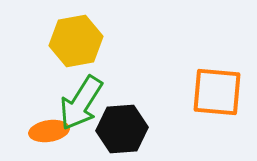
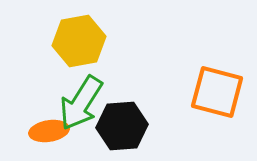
yellow hexagon: moved 3 px right
orange square: rotated 10 degrees clockwise
black hexagon: moved 3 px up
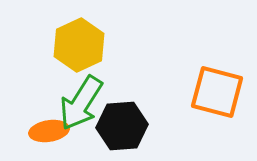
yellow hexagon: moved 4 px down; rotated 15 degrees counterclockwise
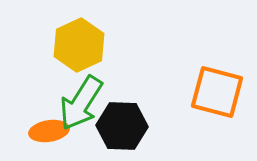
black hexagon: rotated 6 degrees clockwise
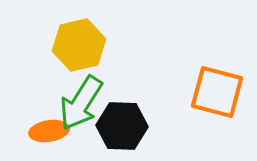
yellow hexagon: rotated 12 degrees clockwise
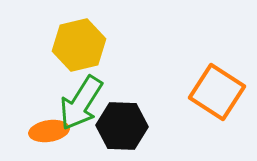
orange square: rotated 18 degrees clockwise
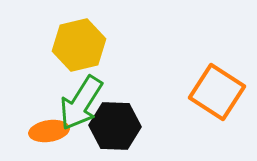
black hexagon: moved 7 px left
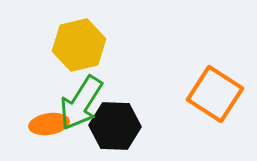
orange square: moved 2 px left, 2 px down
orange ellipse: moved 7 px up
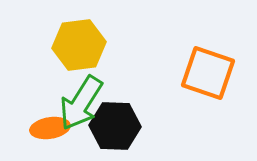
yellow hexagon: rotated 6 degrees clockwise
orange square: moved 7 px left, 21 px up; rotated 14 degrees counterclockwise
orange ellipse: moved 1 px right, 4 px down
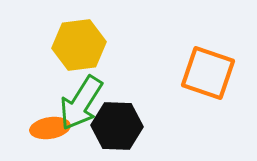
black hexagon: moved 2 px right
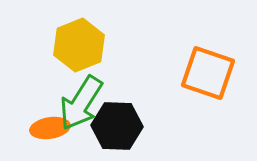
yellow hexagon: rotated 15 degrees counterclockwise
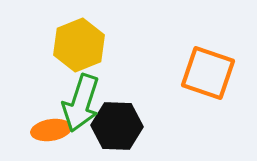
green arrow: rotated 14 degrees counterclockwise
orange ellipse: moved 1 px right, 2 px down
